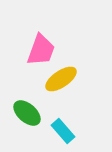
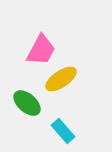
pink trapezoid: rotated 8 degrees clockwise
green ellipse: moved 10 px up
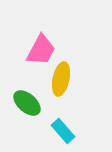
yellow ellipse: rotated 44 degrees counterclockwise
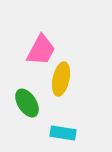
green ellipse: rotated 16 degrees clockwise
cyan rectangle: moved 2 px down; rotated 40 degrees counterclockwise
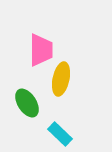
pink trapezoid: rotated 28 degrees counterclockwise
cyan rectangle: moved 3 px left, 1 px down; rotated 35 degrees clockwise
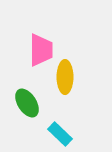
yellow ellipse: moved 4 px right, 2 px up; rotated 12 degrees counterclockwise
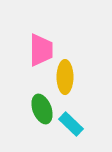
green ellipse: moved 15 px right, 6 px down; rotated 12 degrees clockwise
cyan rectangle: moved 11 px right, 10 px up
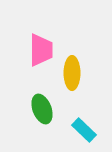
yellow ellipse: moved 7 px right, 4 px up
cyan rectangle: moved 13 px right, 6 px down
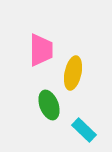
yellow ellipse: moved 1 px right; rotated 12 degrees clockwise
green ellipse: moved 7 px right, 4 px up
